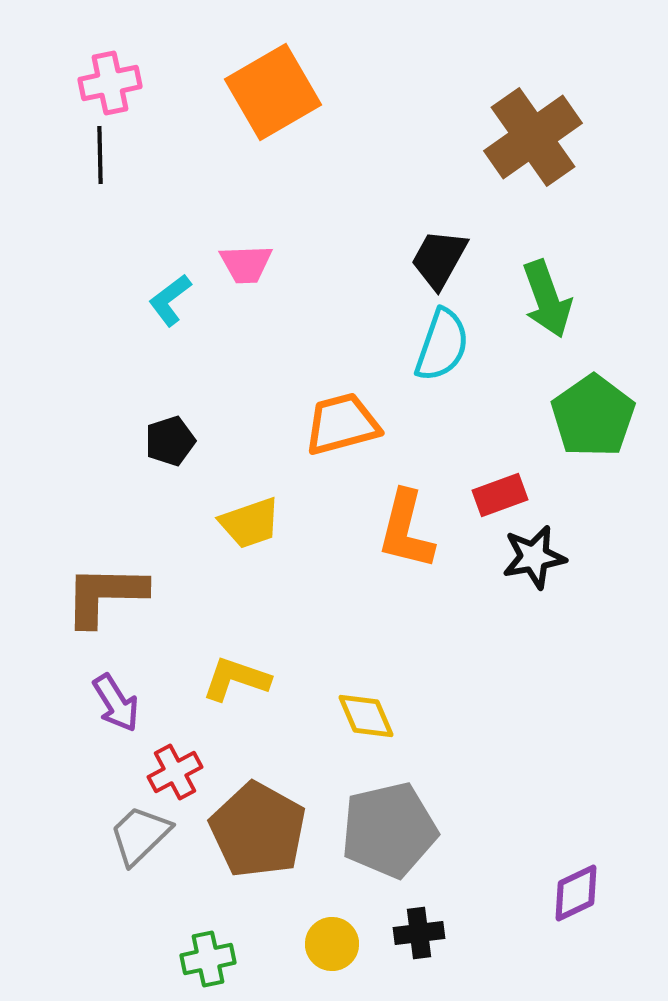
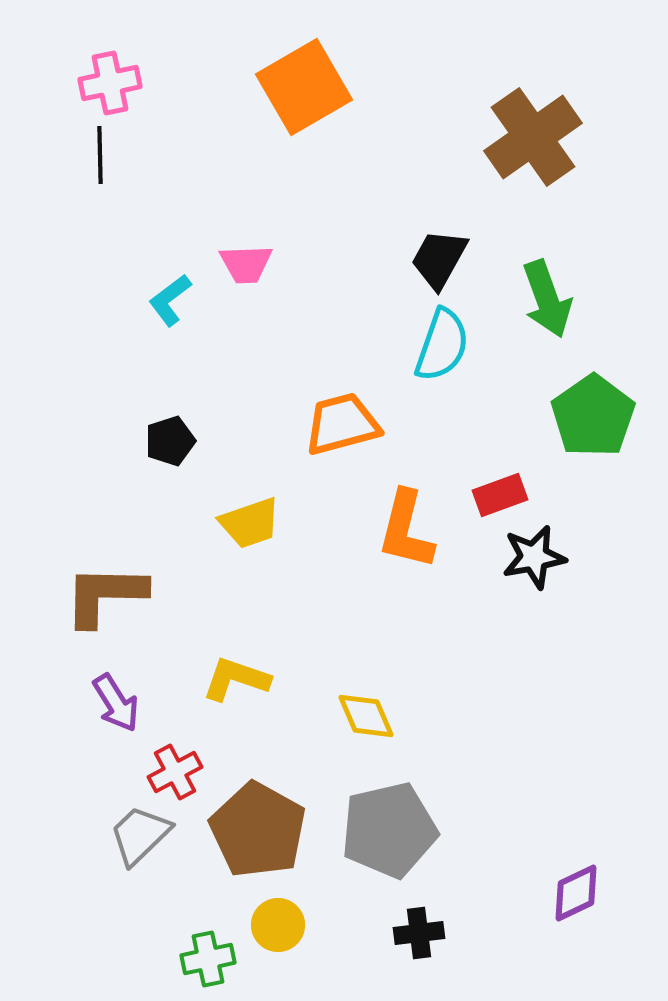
orange square: moved 31 px right, 5 px up
yellow circle: moved 54 px left, 19 px up
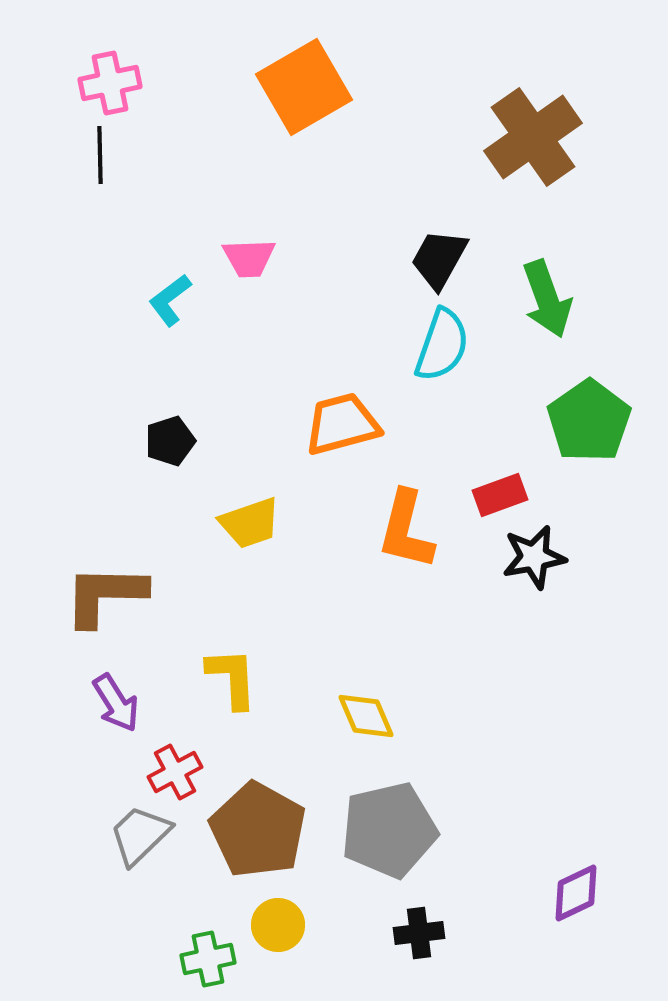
pink trapezoid: moved 3 px right, 6 px up
green pentagon: moved 4 px left, 5 px down
yellow L-shape: moved 4 px left, 1 px up; rotated 68 degrees clockwise
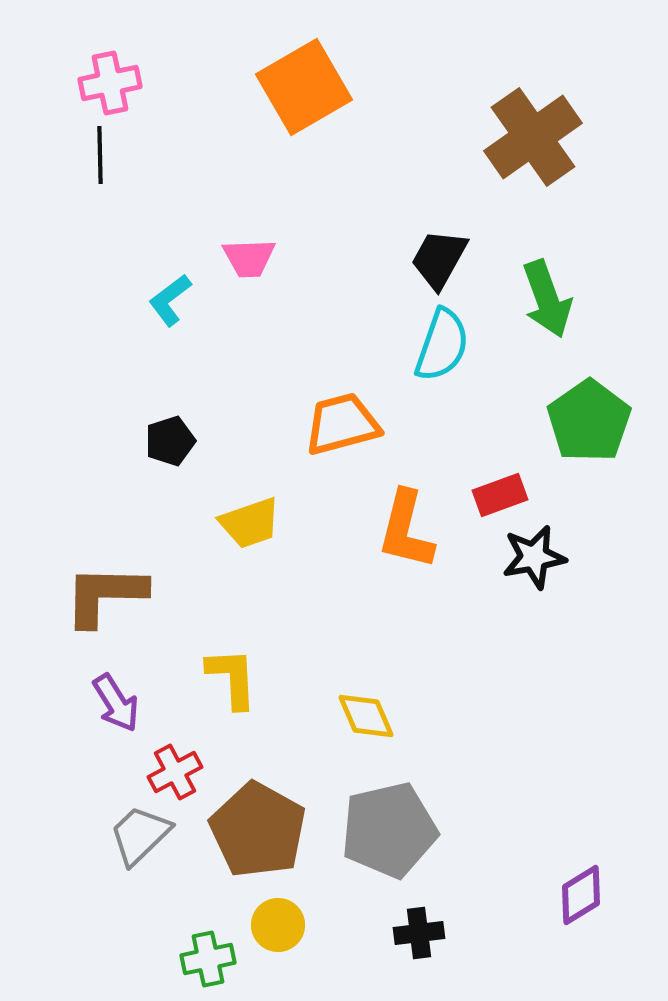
purple diamond: moved 5 px right, 2 px down; rotated 6 degrees counterclockwise
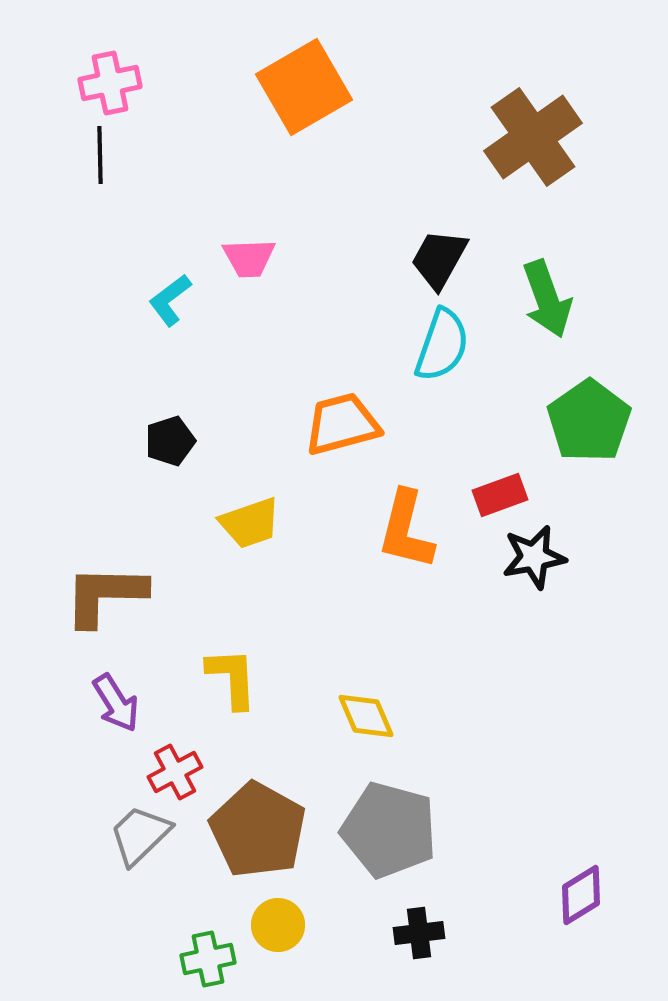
gray pentagon: rotated 28 degrees clockwise
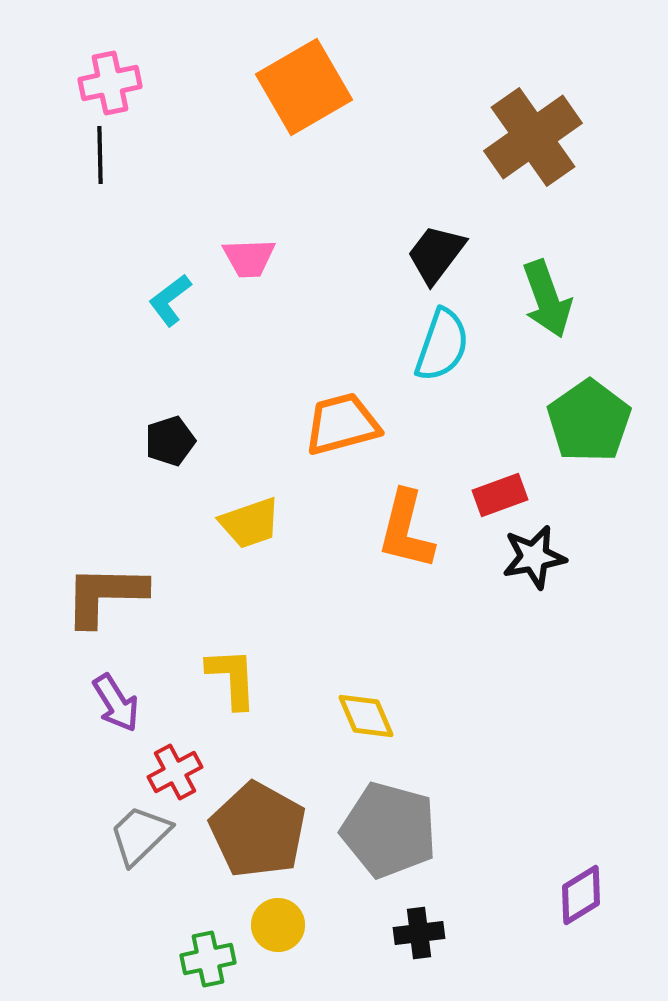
black trapezoid: moved 3 px left, 5 px up; rotated 8 degrees clockwise
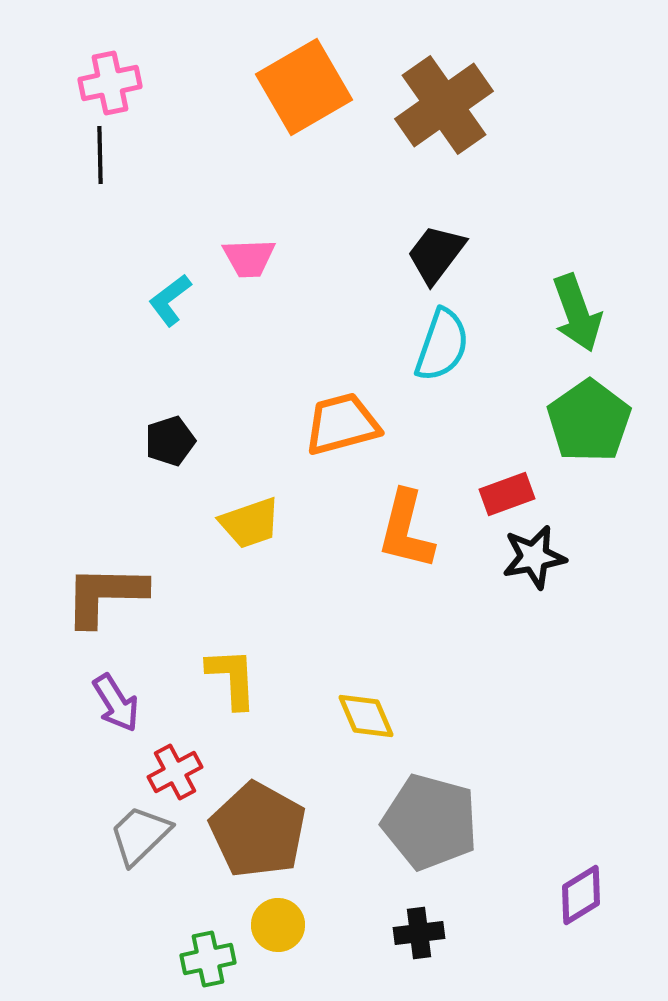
brown cross: moved 89 px left, 32 px up
green arrow: moved 30 px right, 14 px down
red rectangle: moved 7 px right, 1 px up
gray pentagon: moved 41 px right, 8 px up
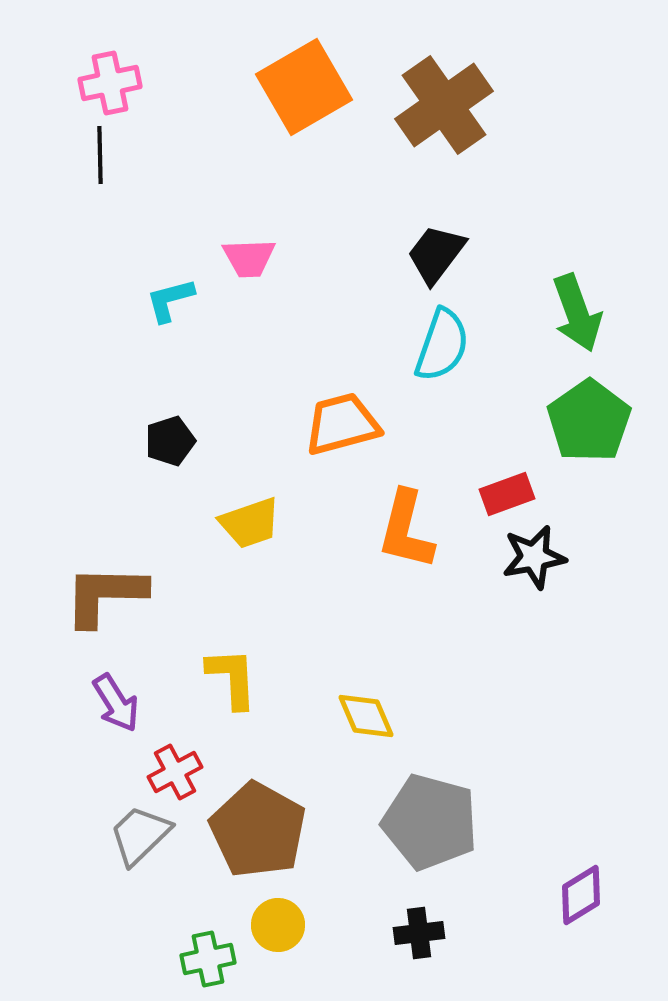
cyan L-shape: rotated 22 degrees clockwise
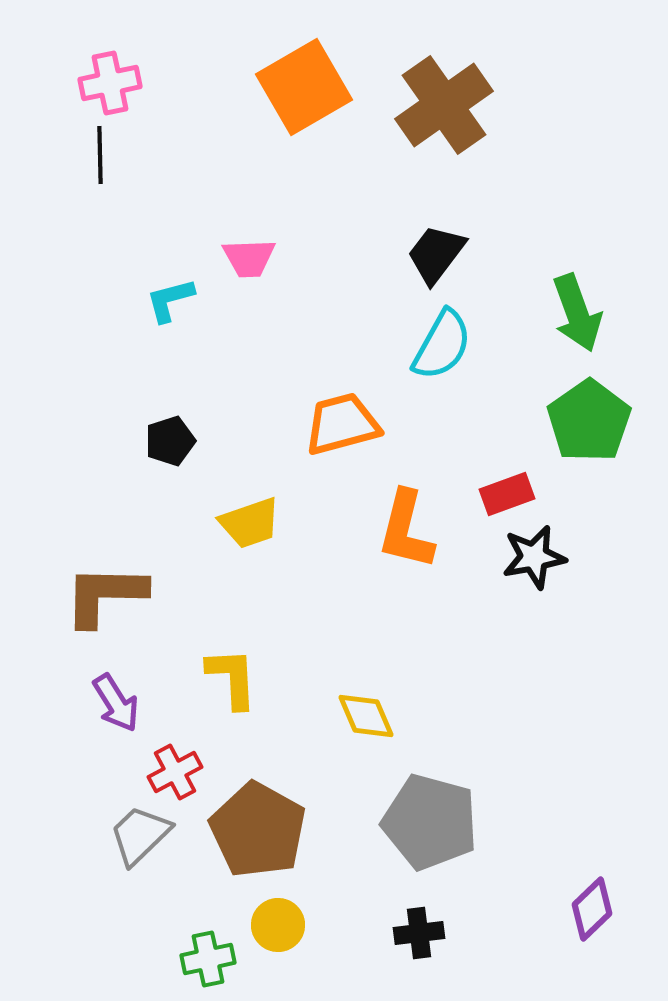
cyan semicircle: rotated 10 degrees clockwise
purple diamond: moved 11 px right, 14 px down; rotated 12 degrees counterclockwise
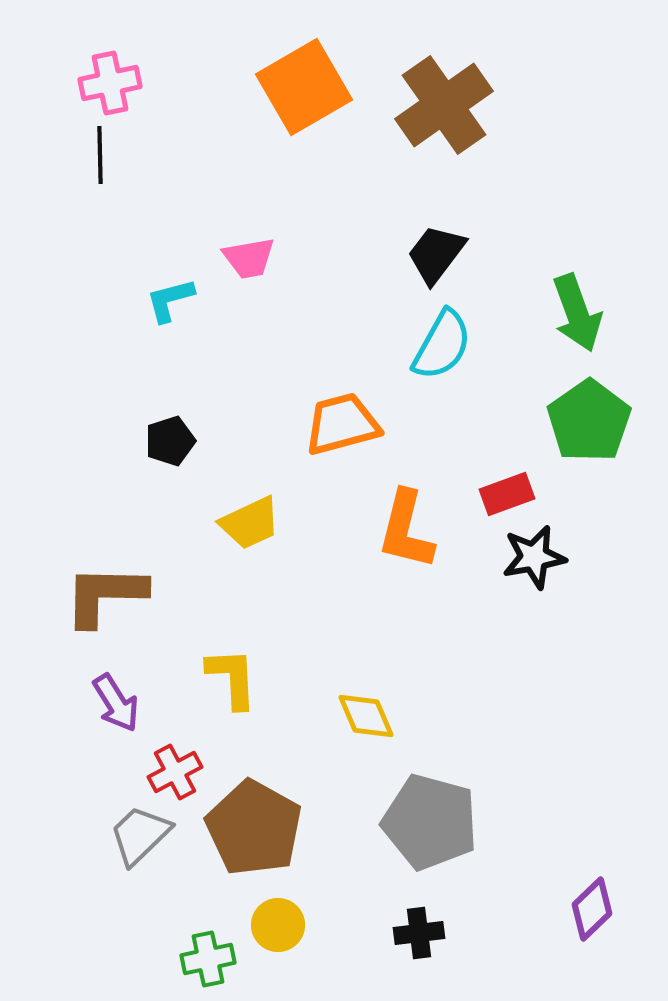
pink trapezoid: rotated 8 degrees counterclockwise
yellow trapezoid: rotated 6 degrees counterclockwise
brown pentagon: moved 4 px left, 2 px up
